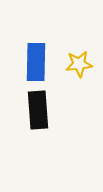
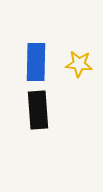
yellow star: rotated 12 degrees clockwise
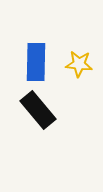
black rectangle: rotated 36 degrees counterclockwise
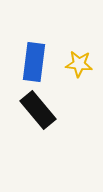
blue rectangle: moved 2 px left; rotated 6 degrees clockwise
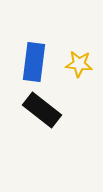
black rectangle: moved 4 px right; rotated 12 degrees counterclockwise
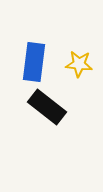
black rectangle: moved 5 px right, 3 px up
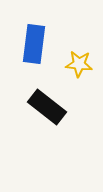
blue rectangle: moved 18 px up
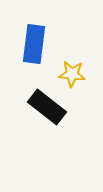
yellow star: moved 7 px left, 10 px down
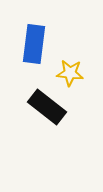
yellow star: moved 2 px left, 1 px up
